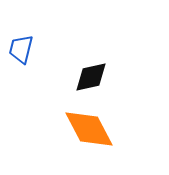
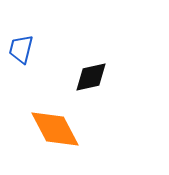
orange diamond: moved 34 px left
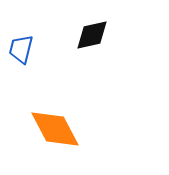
black diamond: moved 1 px right, 42 px up
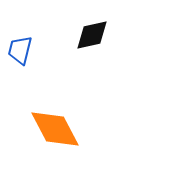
blue trapezoid: moved 1 px left, 1 px down
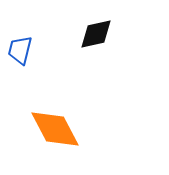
black diamond: moved 4 px right, 1 px up
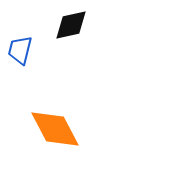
black diamond: moved 25 px left, 9 px up
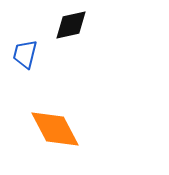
blue trapezoid: moved 5 px right, 4 px down
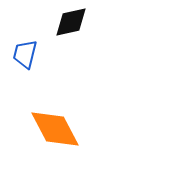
black diamond: moved 3 px up
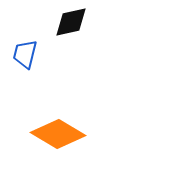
orange diamond: moved 3 px right, 5 px down; rotated 32 degrees counterclockwise
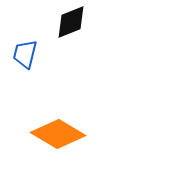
black diamond: rotated 9 degrees counterclockwise
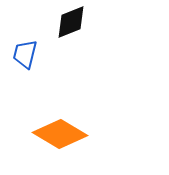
orange diamond: moved 2 px right
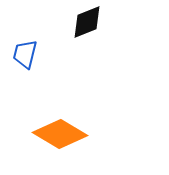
black diamond: moved 16 px right
